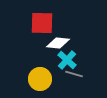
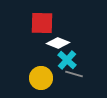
white diamond: rotated 15 degrees clockwise
yellow circle: moved 1 px right, 1 px up
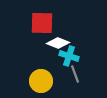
cyan cross: moved 2 px right, 4 px up; rotated 24 degrees counterclockwise
gray line: moved 1 px right; rotated 54 degrees clockwise
yellow circle: moved 3 px down
